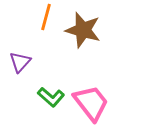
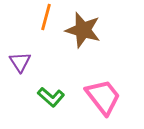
purple triangle: rotated 15 degrees counterclockwise
pink trapezoid: moved 12 px right, 6 px up
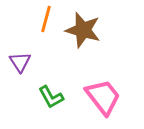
orange line: moved 2 px down
green L-shape: rotated 20 degrees clockwise
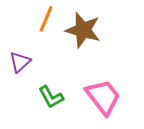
orange line: rotated 8 degrees clockwise
purple triangle: rotated 20 degrees clockwise
